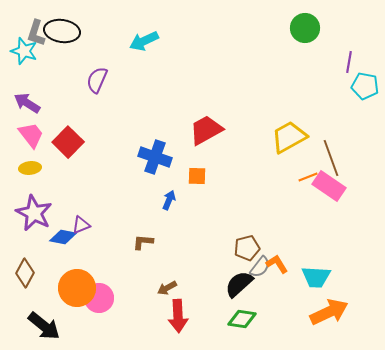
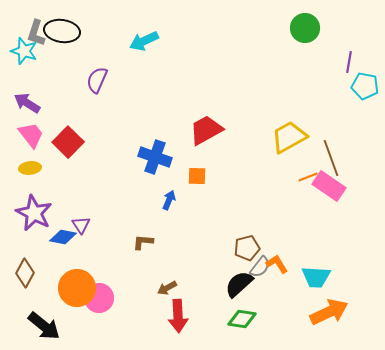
purple triangle: rotated 42 degrees counterclockwise
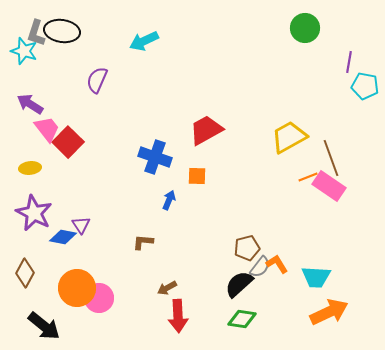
purple arrow: moved 3 px right, 1 px down
pink trapezoid: moved 16 px right, 6 px up
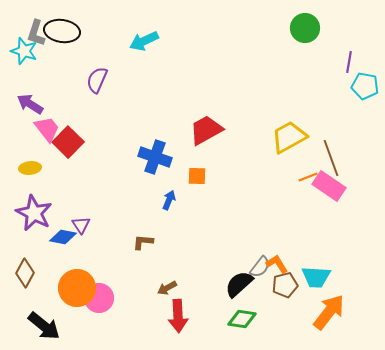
brown pentagon: moved 38 px right, 37 px down
orange arrow: rotated 27 degrees counterclockwise
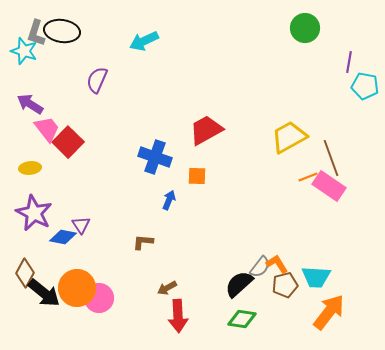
black arrow: moved 33 px up
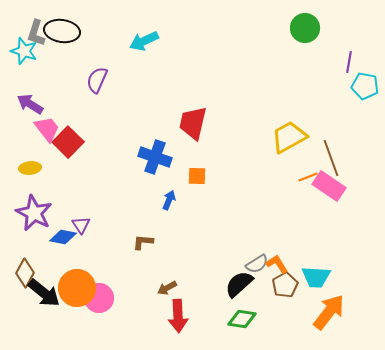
red trapezoid: moved 13 px left, 7 px up; rotated 48 degrees counterclockwise
gray semicircle: moved 3 px left, 3 px up; rotated 20 degrees clockwise
brown pentagon: rotated 15 degrees counterclockwise
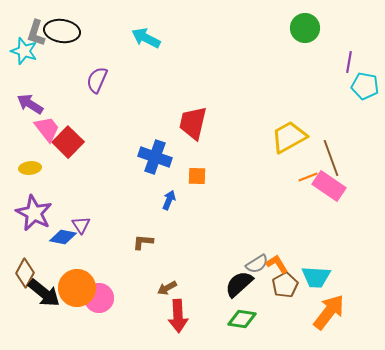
cyan arrow: moved 2 px right, 3 px up; rotated 52 degrees clockwise
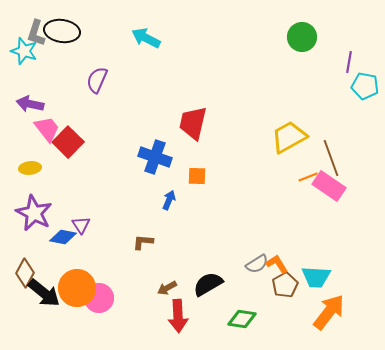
green circle: moved 3 px left, 9 px down
purple arrow: rotated 20 degrees counterclockwise
black semicircle: moved 31 px left; rotated 12 degrees clockwise
